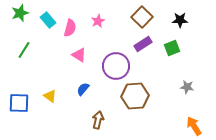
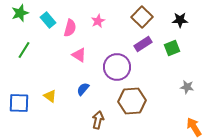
purple circle: moved 1 px right, 1 px down
brown hexagon: moved 3 px left, 5 px down
orange arrow: moved 1 px down
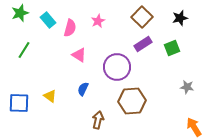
black star: moved 2 px up; rotated 14 degrees counterclockwise
blue semicircle: rotated 16 degrees counterclockwise
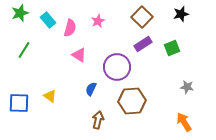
black star: moved 1 px right, 4 px up
blue semicircle: moved 8 px right
orange arrow: moved 10 px left, 5 px up
